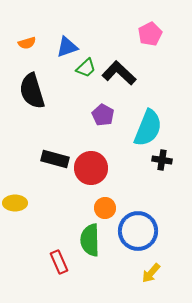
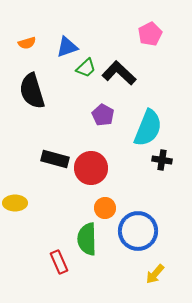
green semicircle: moved 3 px left, 1 px up
yellow arrow: moved 4 px right, 1 px down
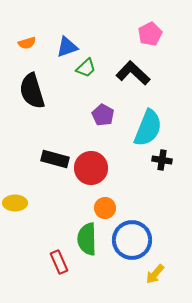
black L-shape: moved 14 px right
blue circle: moved 6 px left, 9 px down
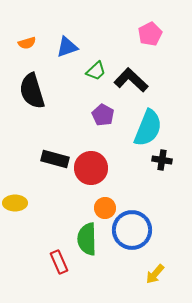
green trapezoid: moved 10 px right, 3 px down
black L-shape: moved 2 px left, 7 px down
blue circle: moved 10 px up
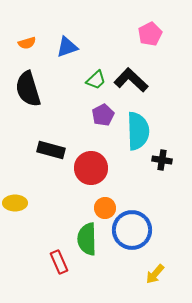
green trapezoid: moved 9 px down
black semicircle: moved 4 px left, 2 px up
purple pentagon: rotated 15 degrees clockwise
cyan semicircle: moved 10 px left, 3 px down; rotated 24 degrees counterclockwise
black rectangle: moved 4 px left, 9 px up
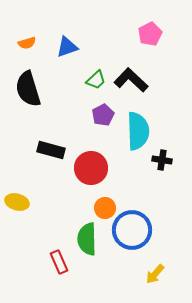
yellow ellipse: moved 2 px right, 1 px up; rotated 15 degrees clockwise
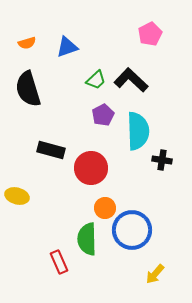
yellow ellipse: moved 6 px up
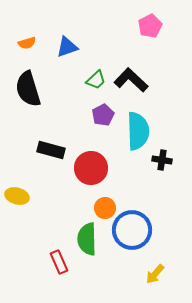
pink pentagon: moved 8 px up
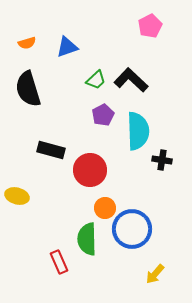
red circle: moved 1 px left, 2 px down
blue circle: moved 1 px up
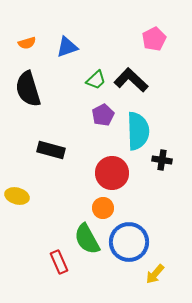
pink pentagon: moved 4 px right, 13 px down
red circle: moved 22 px right, 3 px down
orange circle: moved 2 px left
blue circle: moved 3 px left, 13 px down
green semicircle: rotated 28 degrees counterclockwise
